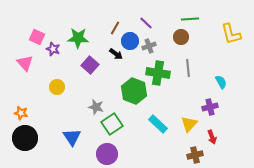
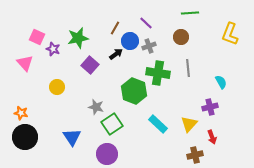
green line: moved 6 px up
yellow L-shape: moved 1 px left; rotated 35 degrees clockwise
green star: rotated 15 degrees counterclockwise
black arrow: rotated 72 degrees counterclockwise
black circle: moved 1 px up
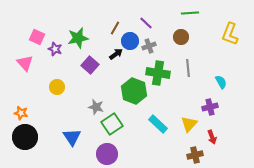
purple star: moved 2 px right
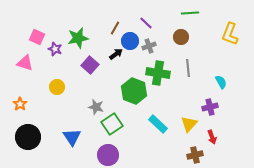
pink triangle: rotated 30 degrees counterclockwise
orange star: moved 1 px left, 9 px up; rotated 24 degrees clockwise
black circle: moved 3 px right
purple circle: moved 1 px right, 1 px down
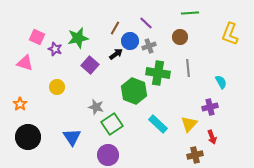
brown circle: moved 1 px left
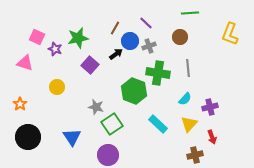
cyan semicircle: moved 36 px left, 17 px down; rotated 72 degrees clockwise
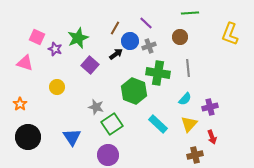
green star: rotated 10 degrees counterclockwise
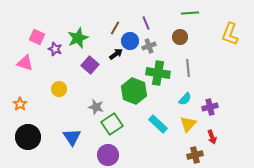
purple line: rotated 24 degrees clockwise
yellow circle: moved 2 px right, 2 px down
yellow triangle: moved 1 px left
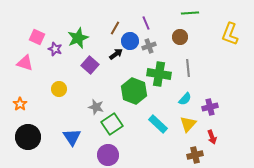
green cross: moved 1 px right, 1 px down
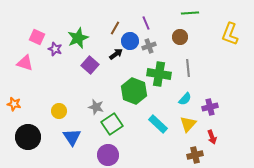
yellow circle: moved 22 px down
orange star: moved 6 px left; rotated 24 degrees counterclockwise
